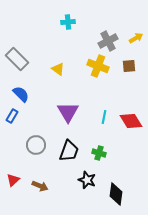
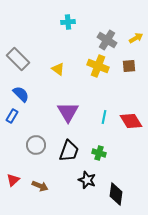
gray cross: moved 1 px left, 1 px up; rotated 30 degrees counterclockwise
gray rectangle: moved 1 px right
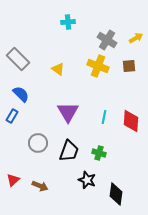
red diamond: rotated 35 degrees clockwise
gray circle: moved 2 px right, 2 px up
